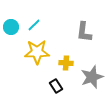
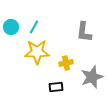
cyan line: moved 2 px down; rotated 16 degrees counterclockwise
yellow cross: rotated 16 degrees counterclockwise
black rectangle: moved 1 px down; rotated 64 degrees counterclockwise
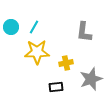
gray star: moved 1 px left, 2 px down
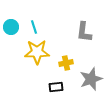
cyan line: rotated 48 degrees counterclockwise
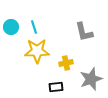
gray L-shape: rotated 20 degrees counterclockwise
yellow star: moved 1 px up
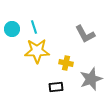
cyan circle: moved 1 px right, 2 px down
gray L-shape: moved 1 px right, 2 px down; rotated 15 degrees counterclockwise
yellow cross: rotated 24 degrees clockwise
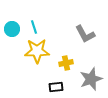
yellow cross: rotated 24 degrees counterclockwise
